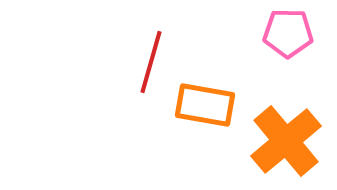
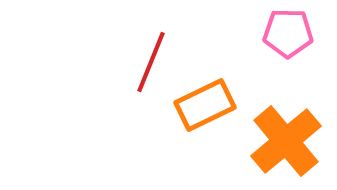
red line: rotated 6 degrees clockwise
orange rectangle: rotated 36 degrees counterclockwise
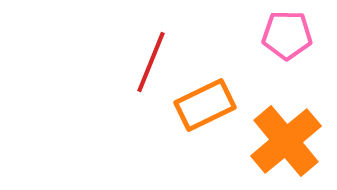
pink pentagon: moved 1 px left, 2 px down
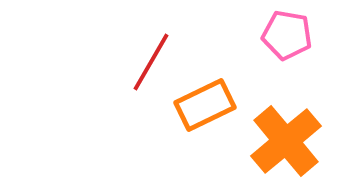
pink pentagon: rotated 9 degrees clockwise
red line: rotated 8 degrees clockwise
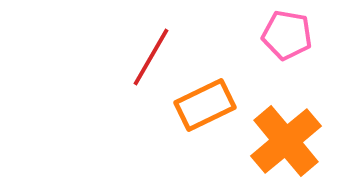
red line: moved 5 px up
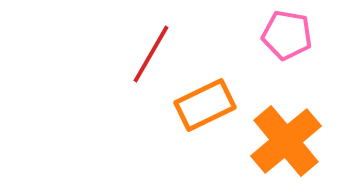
red line: moved 3 px up
